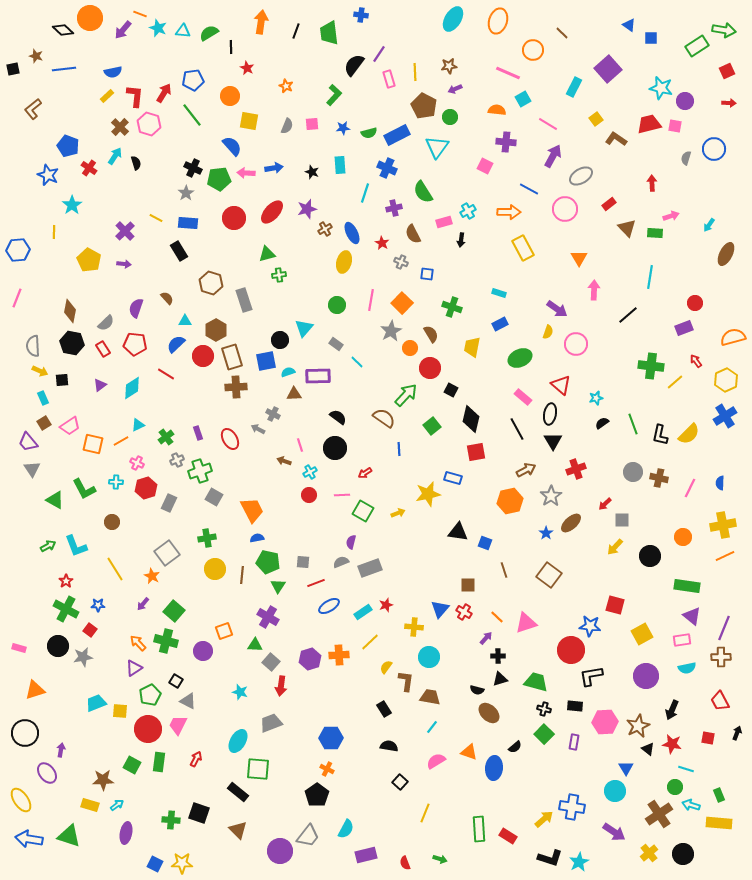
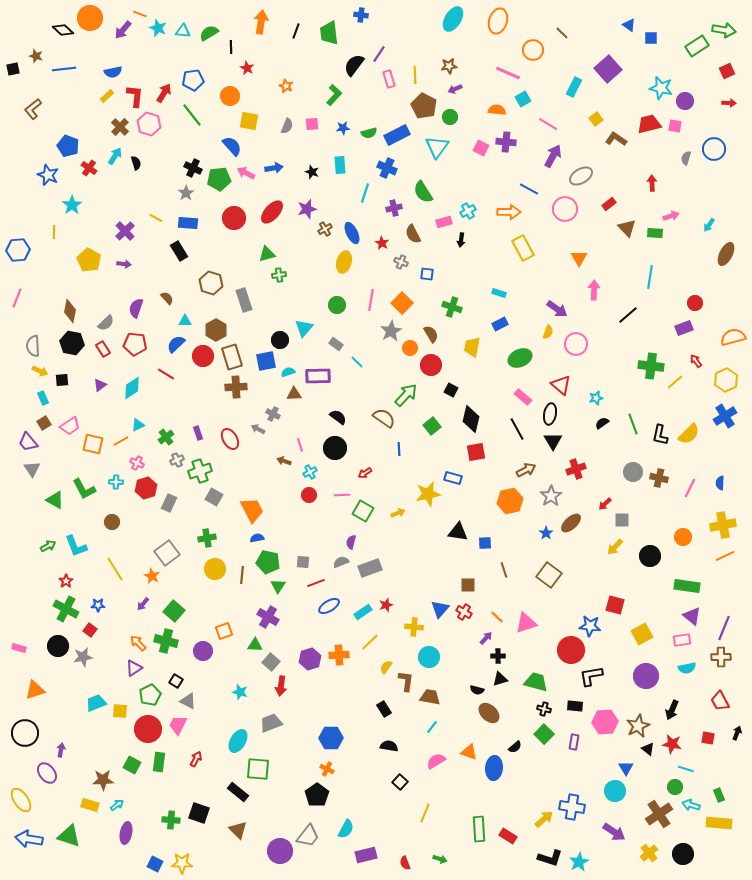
yellow line at (415, 72): moved 3 px down
pink square at (485, 166): moved 4 px left, 18 px up
pink arrow at (246, 173): rotated 24 degrees clockwise
red circle at (430, 368): moved 1 px right, 3 px up
blue square at (485, 543): rotated 24 degrees counterclockwise
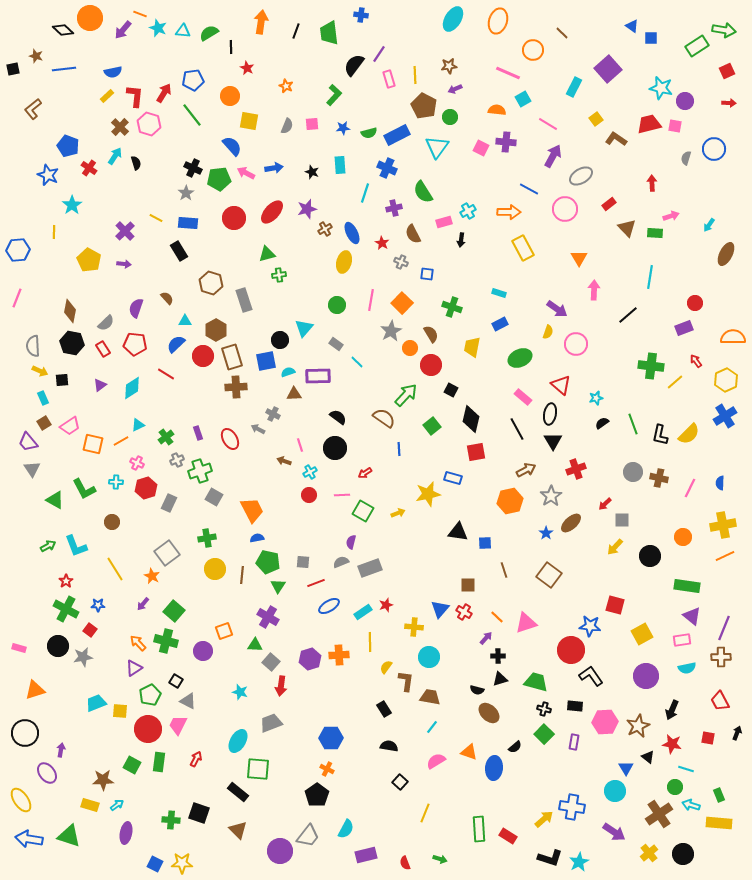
blue triangle at (629, 25): moved 3 px right, 1 px down
orange semicircle at (733, 337): rotated 15 degrees clockwise
yellow line at (370, 642): rotated 48 degrees counterclockwise
black L-shape at (591, 676): rotated 65 degrees clockwise
black triangle at (648, 749): moved 8 px down
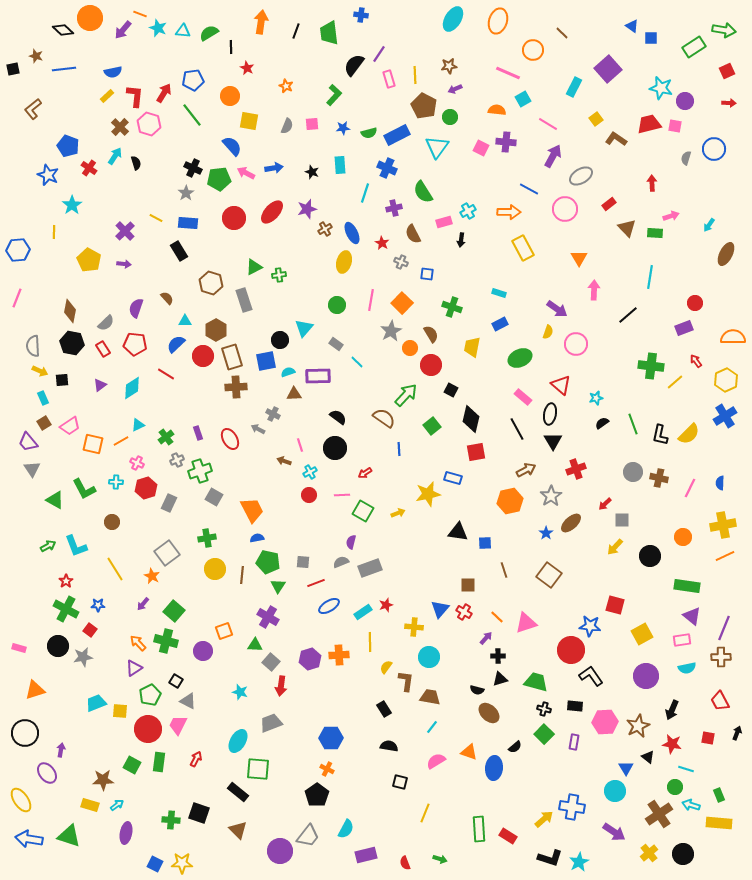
green rectangle at (697, 46): moved 3 px left, 1 px down
green triangle at (267, 254): moved 13 px left, 13 px down; rotated 12 degrees counterclockwise
black square at (400, 782): rotated 28 degrees counterclockwise
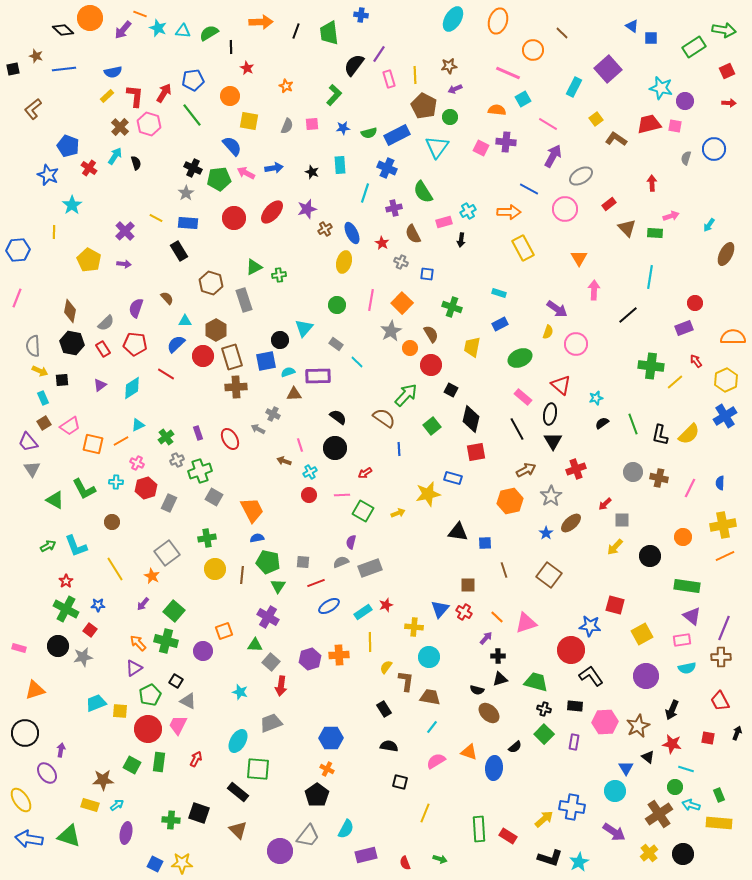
orange arrow at (261, 22): rotated 80 degrees clockwise
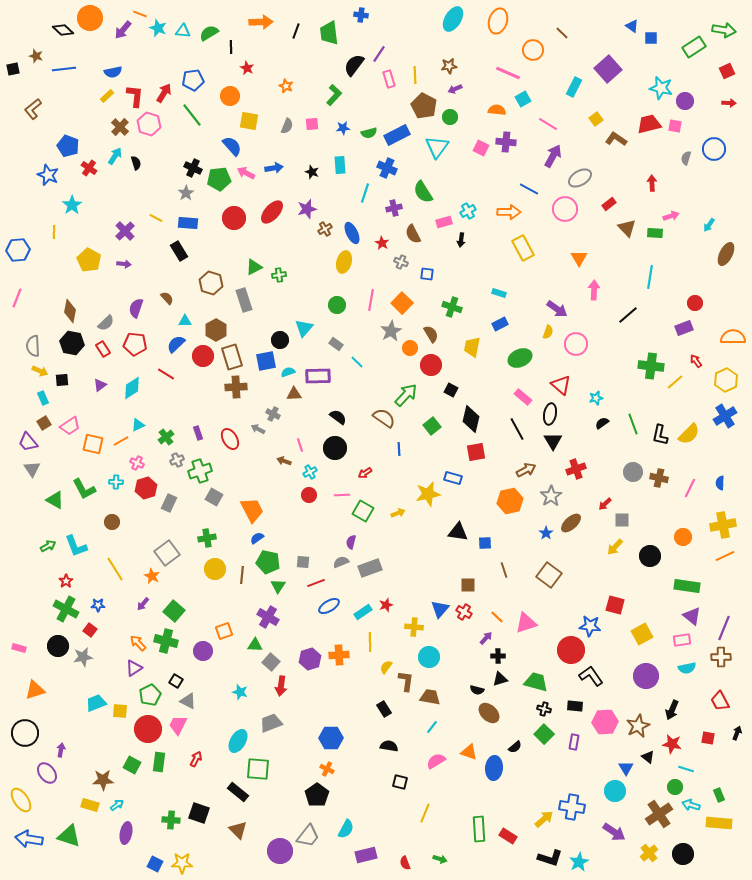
gray ellipse at (581, 176): moved 1 px left, 2 px down
blue semicircle at (257, 538): rotated 24 degrees counterclockwise
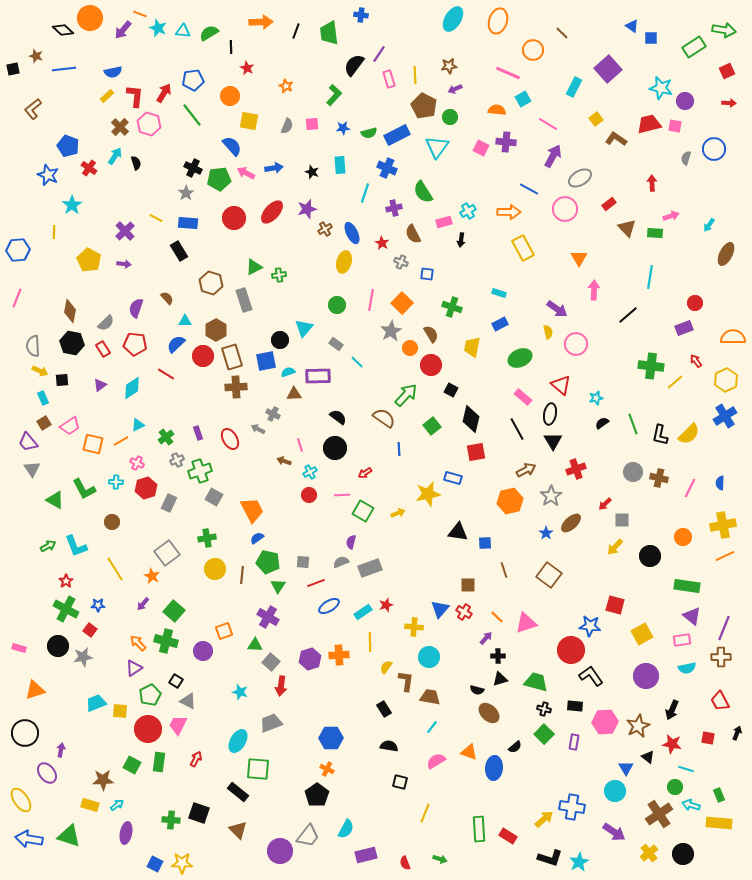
yellow semicircle at (548, 332): rotated 32 degrees counterclockwise
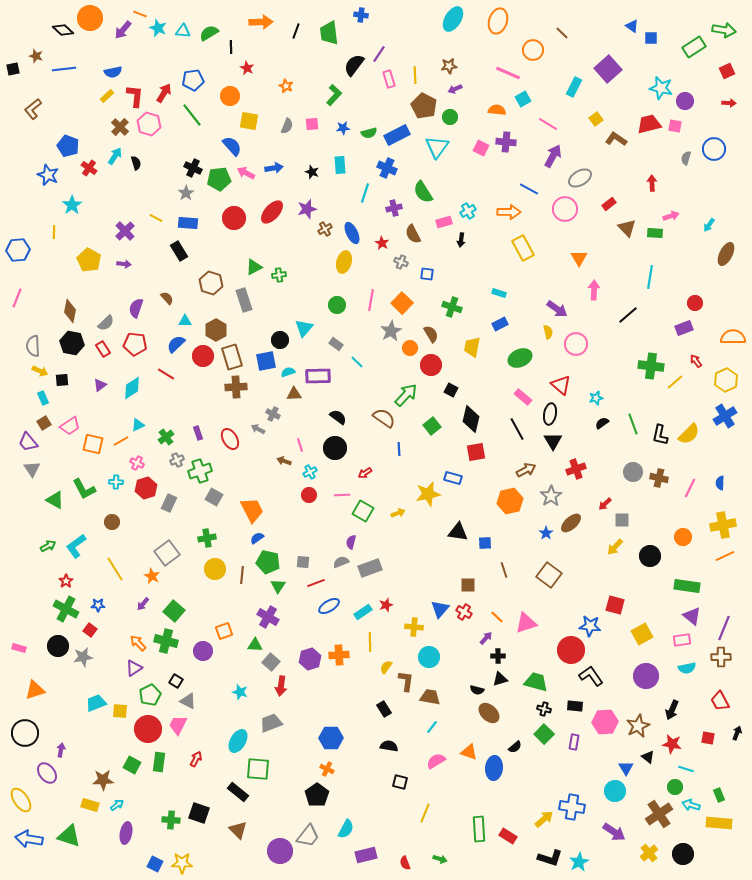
cyan L-shape at (76, 546): rotated 75 degrees clockwise
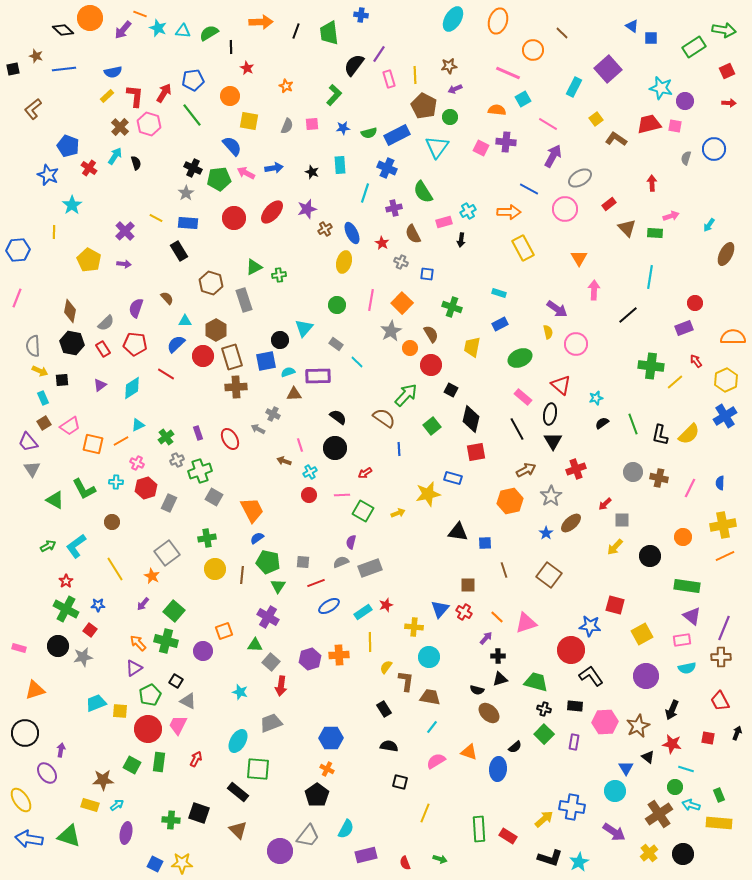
blue ellipse at (494, 768): moved 4 px right, 1 px down
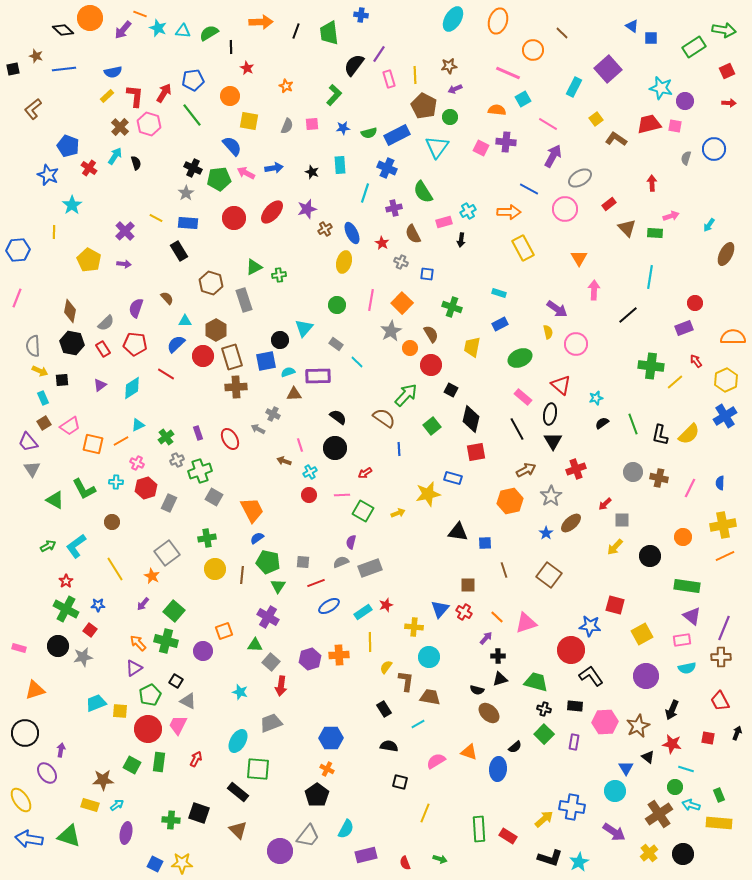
cyan line at (432, 727): moved 14 px left, 3 px up; rotated 24 degrees clockwise
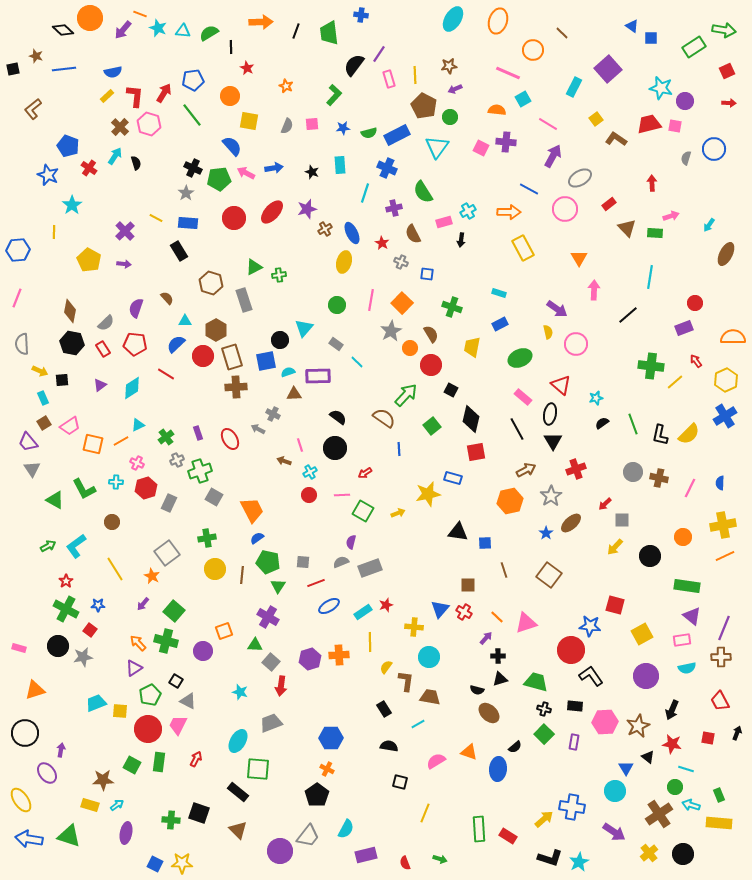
gray semicircle at (33, 346): moved 11 px left, 2 px up
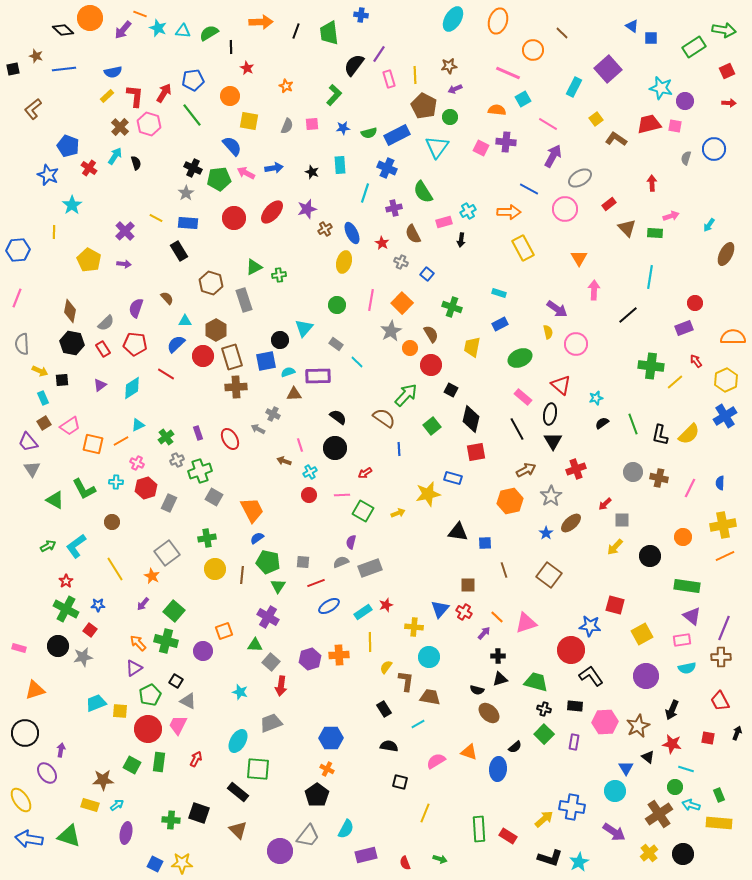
blue square at (427, 274): rotated 32 degrees clockwise
purple arrow at (486, 638): moved 2 px left, 5 px up
